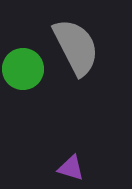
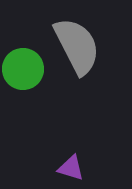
gray semicircle: moved 1 px right, 1 px up
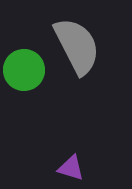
green circle: moved 1 px right, 1 px down
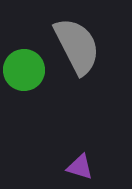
purple triangle: moved 9 px right, 1 px up
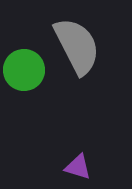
purple triangle: moved 2 px left
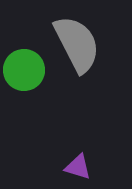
gray semicircle: moved 2 px up
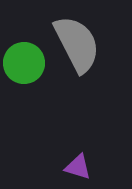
green circle: moved 7 px up
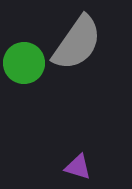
gray semicircle: moved 1 px up; rotated 62 degrees clockwise
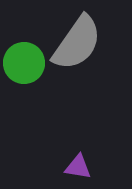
purple triangle: rotated 8 degrees counterclockwise
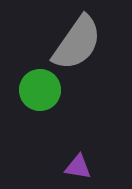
green circle: moved 16 px right, 27 px down
